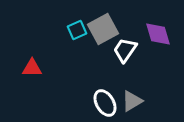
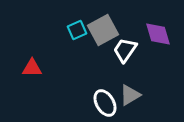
gray square: moved 1 px down
gray triangle: moved 2 px left, 6 px up
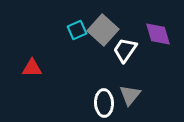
gray square: rotated 20 degrees counterclockwise
gray triangle: rotated 20 degrees counterclockwise
white ellipse: moved 1 px left; rotated 28 degrees clockwise
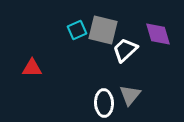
gray square: rotated 28 degrees counterclockwise
white trapezoid: rotated 12 degrees clockwise
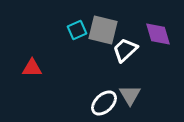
gray triangle: rotated 10 degrees counterclockwise
white ellipse: rotated 48 degrees clockwise
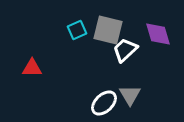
gray square: moved 5 px right
